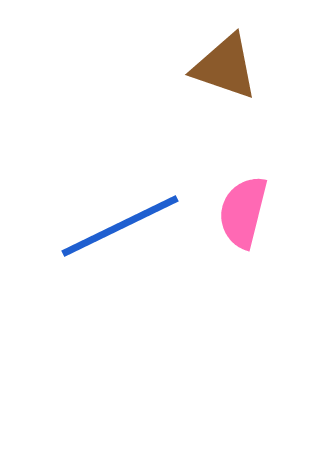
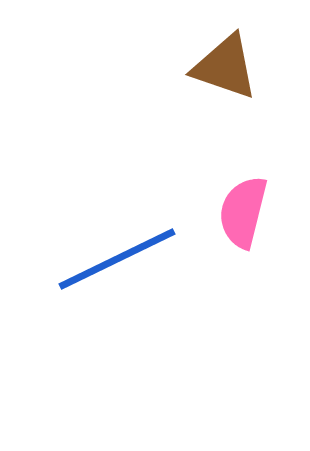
blue line: moved 3 px left, 33 px down
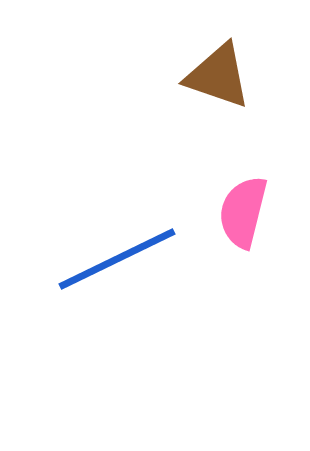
brown triangle: moved 7 px left, 9 px down
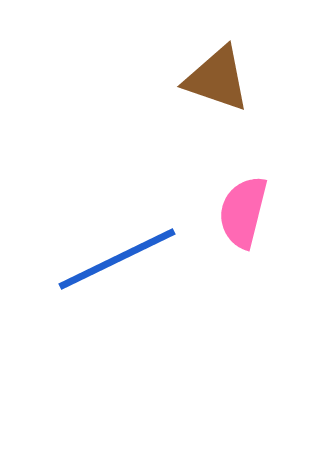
brown triangle: moved 1 px left, 3 px down
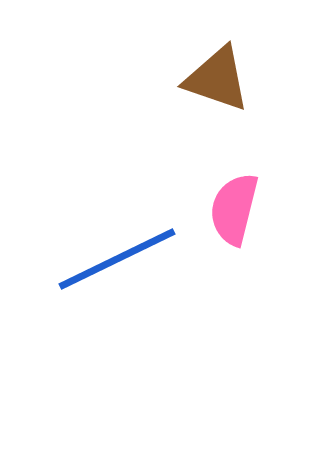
pink semicircle: moved 9 px left, 3 px up
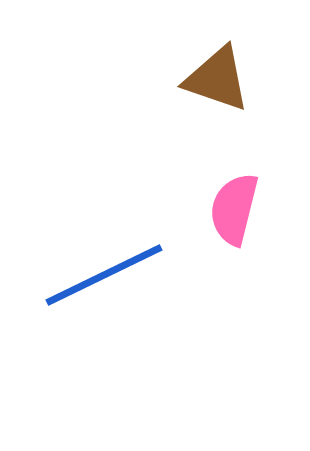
blue line: moved 13 px left, 16 px down
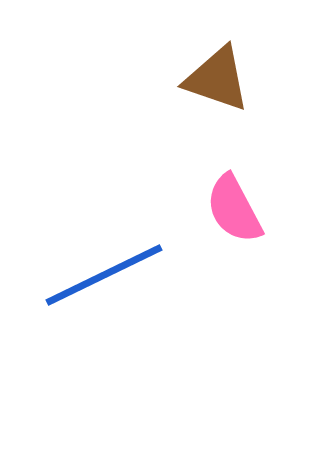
pink semicircle: rotated 42 degrees counterclockwise
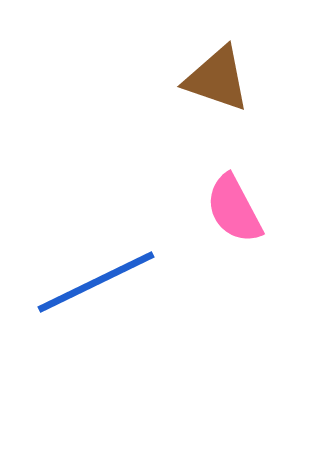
blue line: moved 8 px left, 7 px down
